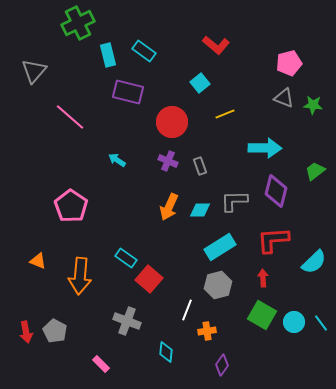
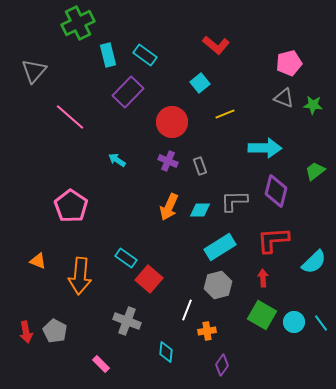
cyan rectangle at (144, 51): moved 1 px right, 4 px down
purple rectangle at (128, 92): rotated 60 degrees counterclockwise
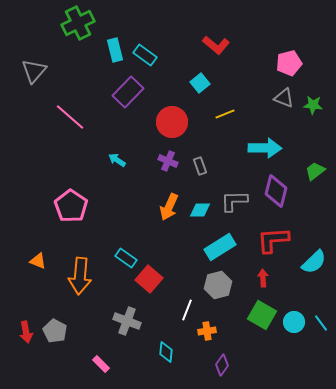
cyan rectangle at (108, 55): moved 7 px right, 5 px up
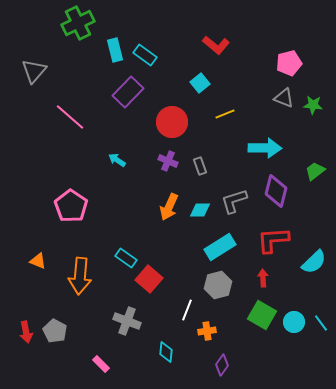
gray L-shape at (234, 201): rotated 16 degrees counterclockwise
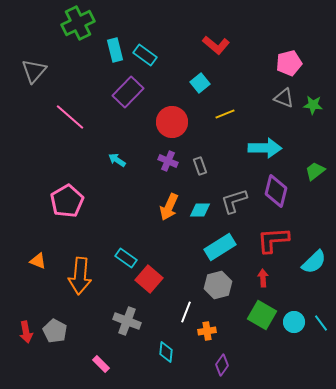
pink pentagon at (71, 206): moved 4 px left, 5 px up; rotated 8 degrees clockwise
white line at (187, 310): moved 1 px left, 2 px down
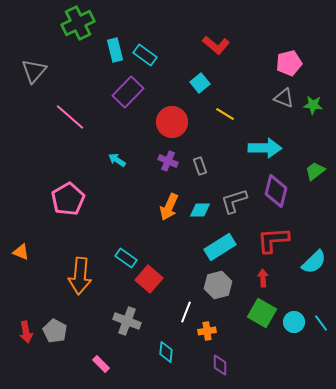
yellow line at (225, 114): rotated 54 degrees clockwise
pink pentagon at (67, 201): moved 1 px right, 2 px up
orange triangle at (38, 261): moved 17 px left, 9 px up
green square at (262, 315): moved 2 px up
purple diamond at (222, 365): moved 2 px left; rotated 35 degrees counterclockwise
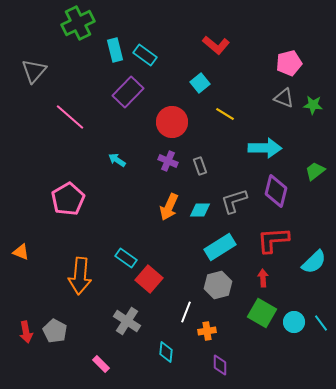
gray cross at (127, 321): rotated 12 degrees clockwise
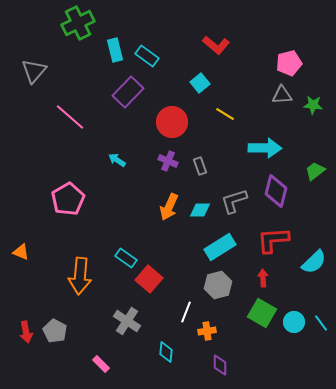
cyan rectangle at (145, 55): moved 2 px right, 1 px down
gray triangle at (284, 98): moved 2 px left, 3 px up; rotated 25 degrees counterclockwise
